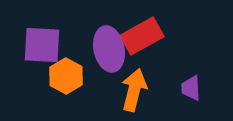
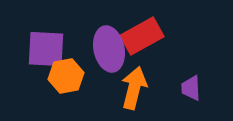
purple square: moved 4 px right, 4 px down
orange hexagon: rotated 20 degrees clockwise
orange arrow: moved 2 px up
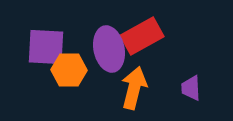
purple square: moved 2 px up
orange hexagon: moved 3 px right, 6 px up; rotated 12 degrees clockwise
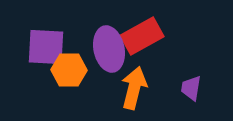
purple trapezoid: rotated 12 degrees clockwise
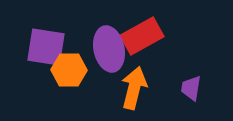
purple square: rotated 6 degrees clockwise
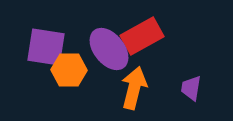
purple ellipse: rotated 27 degrees counterclockwise
